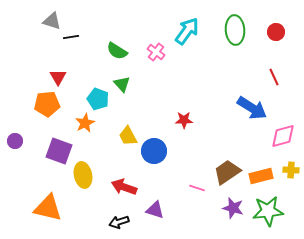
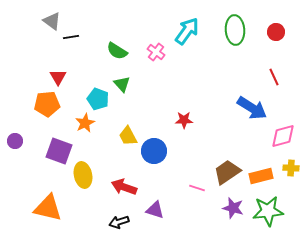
gray triangle: rotated 18 degrees clockwise
yellow cross: moved 2 px up
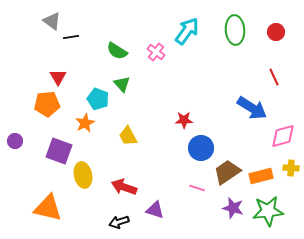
blue circle: moved 47 px right, 3 px up
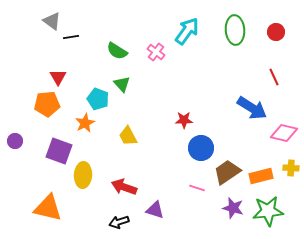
pink diamond: moved 1 px right, 3 px up; rotated 28 degrees clockwise
yellow ellipse: rotated 15 degrees clockwise
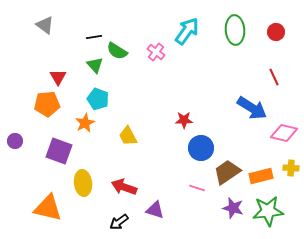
gray triangle: moved 7 px left, 4 px down
black line: moved 23 px right
green triangle: moved 27 px left, 19 px up
yellow ellipse: moved 8 px down; rotated 10 degrees counterclockwise
black arrow: rotated 18 degrees counterclockwise
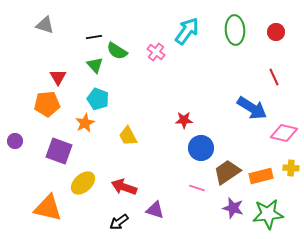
gray triangle: rotated 18 degrees counterclockwise
yellow ellipse: rotated 55 degrees clockwise
green star: moved 3 px down
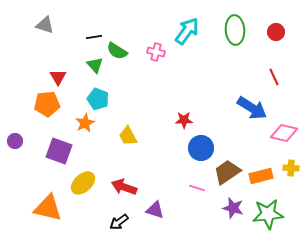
pink cross: rotated 24 degrees counterclockwise
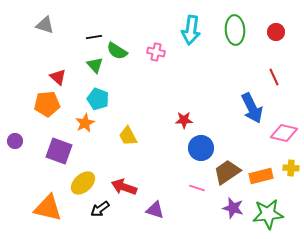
cyan arrow: moved 4 px right, 1 px up; rotated 152 degrees clockwise
red triangle: rotated 18 degrees counterclockwise
blue arrow: rotated 32 degrees clockwise
black arrow: moved 19 px left, 13 px up
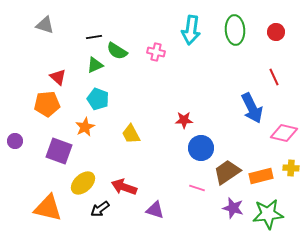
green triangle: rotated 48 degrees clockwise
orange star: moved 4 px down
yellow trapezoid: moved 3 px right, 2 px up
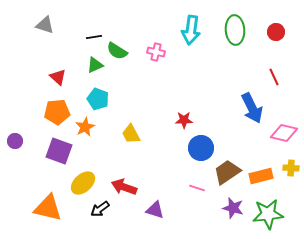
orange pentagon: moved 10 px right, 8 px down
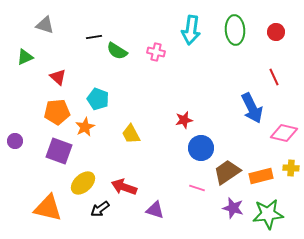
green triangle: moved 70 px left, 8 px up
red star: rotated 12 degrees counterclockwise
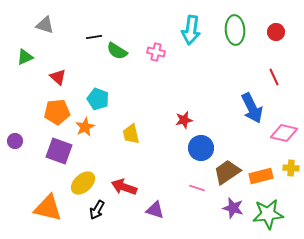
yellow trapezoid: rotated 15 degrees clockwise
black arrow: moved 3 px left, 1 px down; rotated 24 degrees counterclockwise
